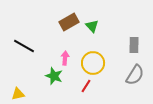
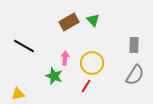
green triangle: moved 1 px right, 6 px up
yellow circle: moved 1 px left
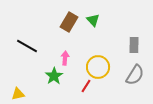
brown rectangle: rotated 30 degrees counterclockwise
black line: moved 3 px right
yellow circle: moved 6 px right, 4 px down
green star: rotated 18 degrees clockwise
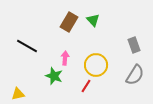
gray rectangle: rotated 21 degrees counterclockwise
yellow circle: moved 2 px left, 2 px up
green star: rotated 18 degrees counterclockwise
